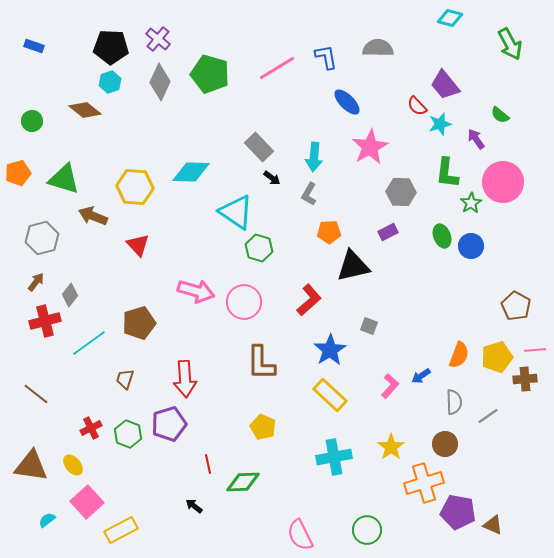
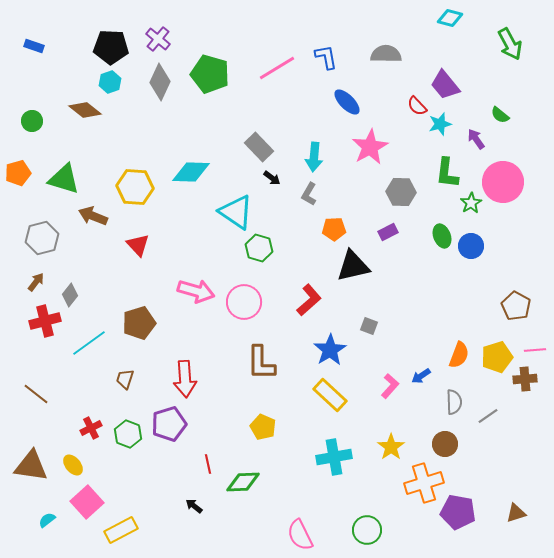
gray semicircle at (378, 48): moved 8 px right, 6 px down
orange pentagon at (329, 232): moved 5 px right, 3 px up
brown triangle at (493, 525): moved 23 px right, 12 px up; rotated 40 degrees counterclockwise
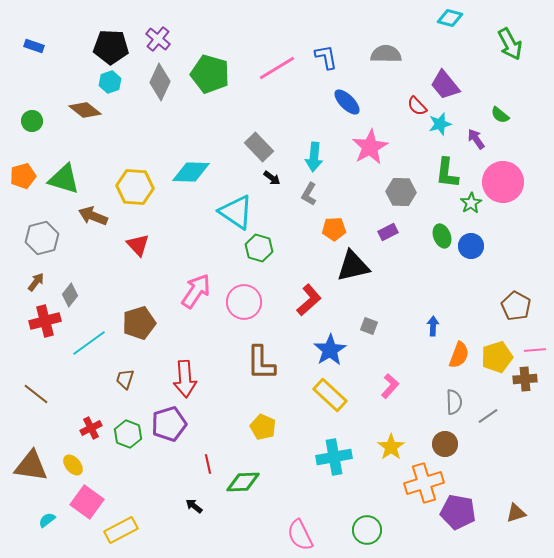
orange pentagon at (18, 173): moved 5 px right, 3 px down
pink arrow at (196, 291): rotated 72 degrees counterclockwise
blue arrow at (421, 376): moved 12 px right, 50 px up; rotated 126 degrees clockwise
pink square at (87, 502): rotated 12 degrees counterclockwise
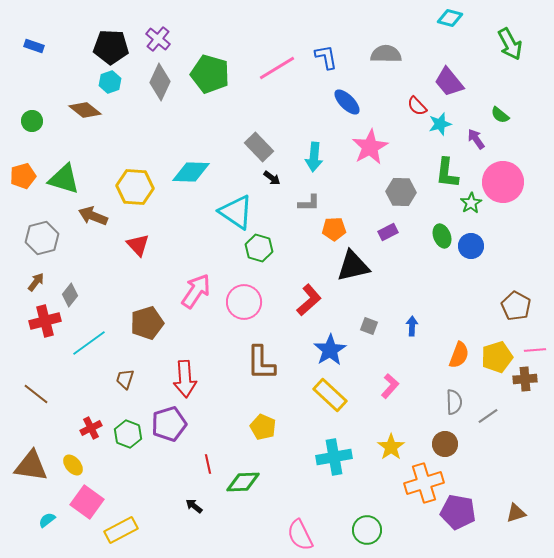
purple trapezoid at (445, 85): moved 4 px right, 3 px up
gray L-shape at (309, 194): moved 9 px down; rotated 120 degrees counterclockwise
brown pentagon at (139, 323): moved 8 px right
blue arrow at (433, 326): moved 21 px left
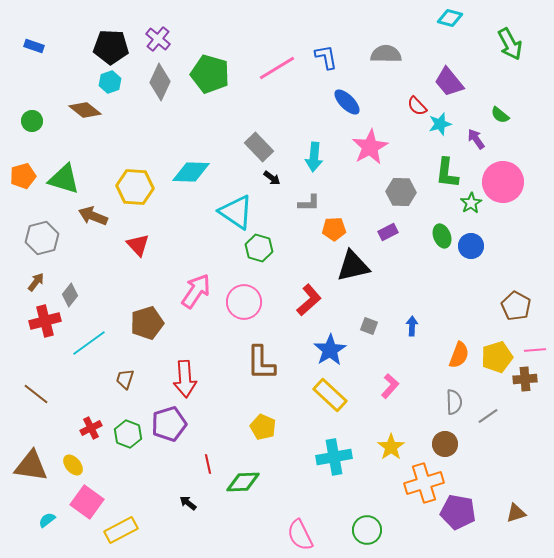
black arrow at (194, 506): moved 6 px left, 3 px up
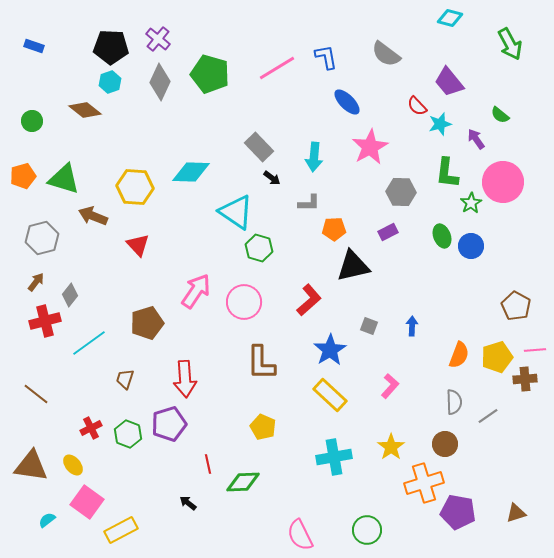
gray semicircle at (386, 54): rotated 144 degrees counterclockwise
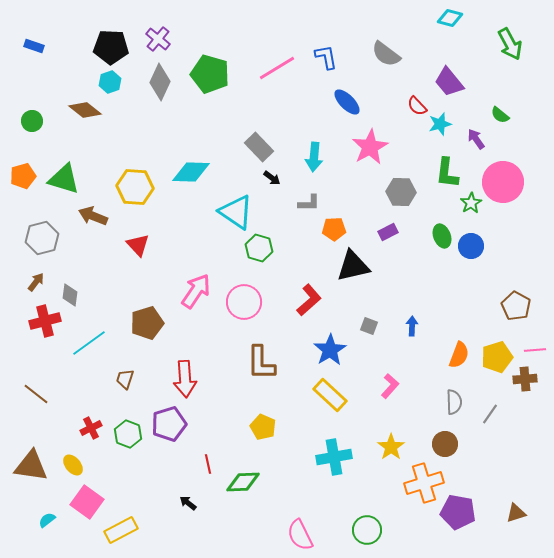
gray diamond at (70, 295): rotated 30 degrees counterclockwise
gray line at (488, 416): moved 2 px right, 2 px up; rotated 20 degrees counterclockwise
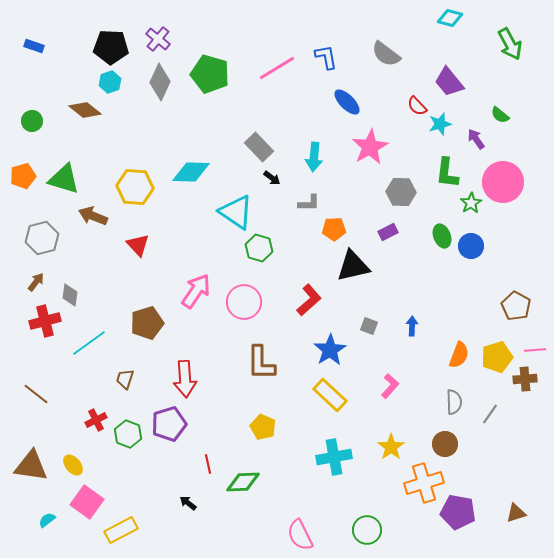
red cross at (91, 428): moved 5 px right, 8 px up
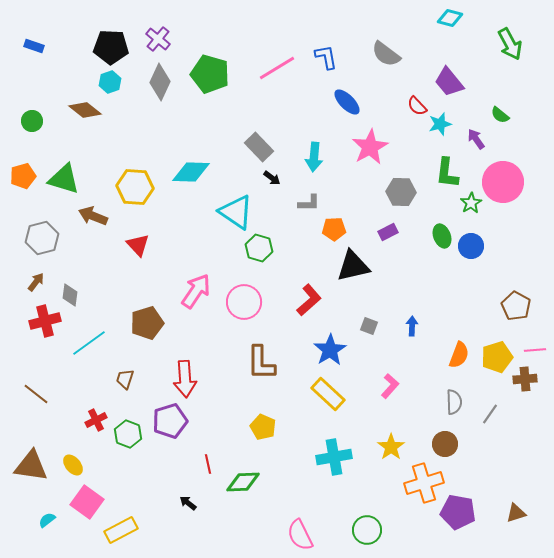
yellow rectangle at (330, 395): moved 2 px left, 1 px up
purple pentagon at (169, 424): moved 1 px right, 3 px up
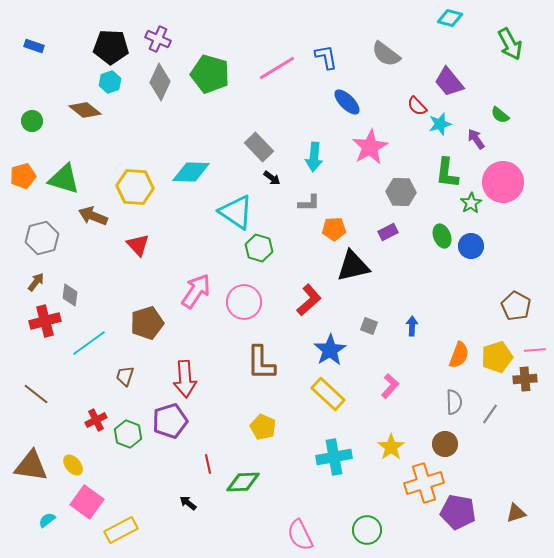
purple cross at (158, 39): rotated 15 degrees counterclockwise
brown trapezoid at (125, 379): moved 3 px up
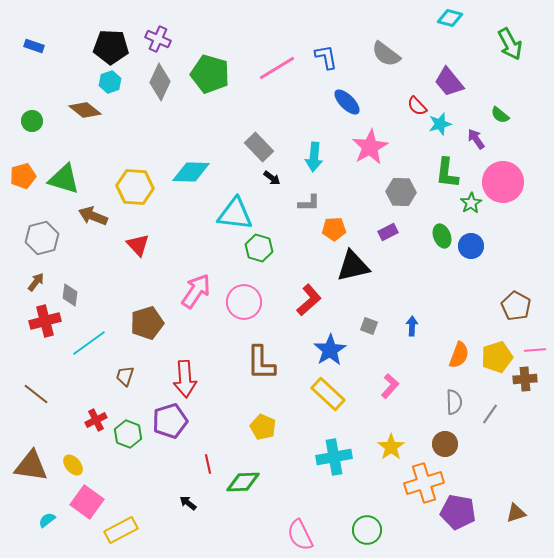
cyan triangle at (236, 212): moved 1 px left, 2 px down; rotated 27 degrees counterclockwise
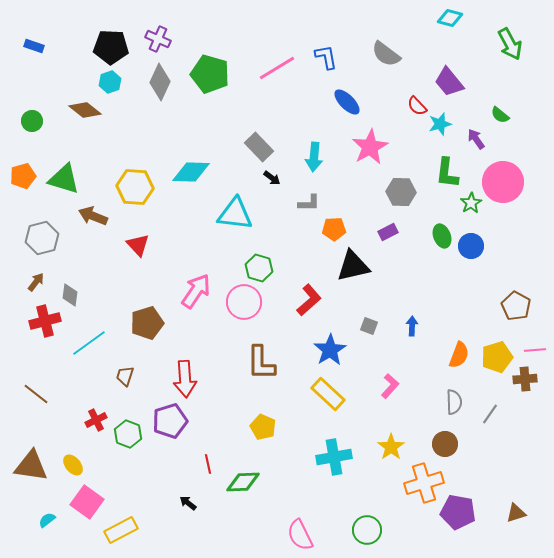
green hexagon at (259, 248): moved 20 px down
